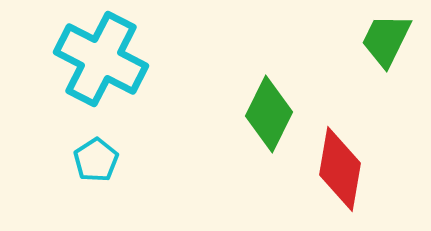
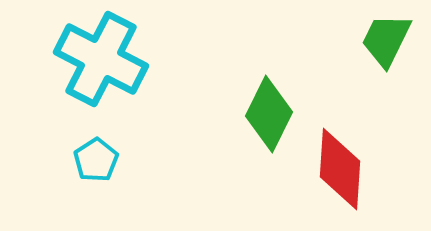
red diamond: rotated 6 degrees counterclockwise
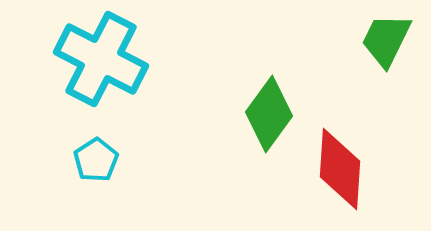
green diamond: rotated 10 degrees clockwise
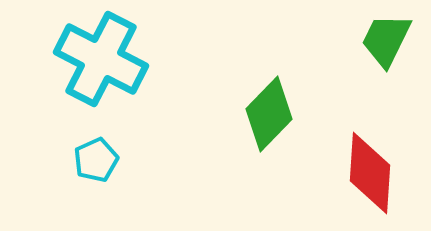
green diamond: rotated 8 degrees clockwise
cyan pentagon: rotated 9 degrees clockwise
red diamond: moved 30 px right, 4 px down
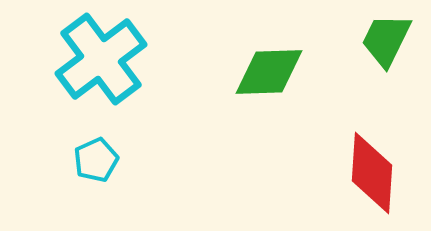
cyan cross: rotated 26 degrees clockwise
green diamond: moved 42 px up; rotated 44 degrees clockwise
red diamond: moved 2 px right
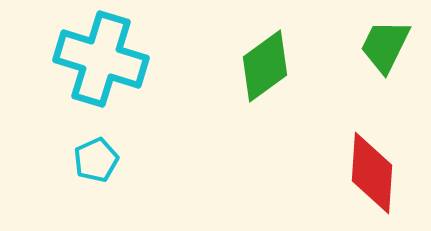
green trapezoid: moved 1 px left, 6 px down
cyan cross: rotated 36 degrees counterclockwise
green diamond: moved 4 px left, 6 px up; rotated 34 degrees counterclockwise
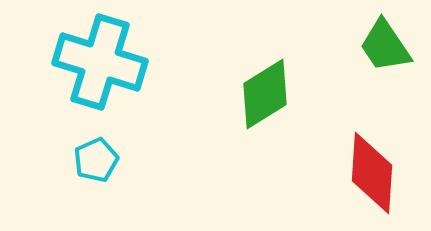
green trapezoid: rotated 60 degrees counterclockwise
cyan cross: moved 1 px left, 3 px down
green diamond: moved 28 px down; rotated 4 degrees clockwise
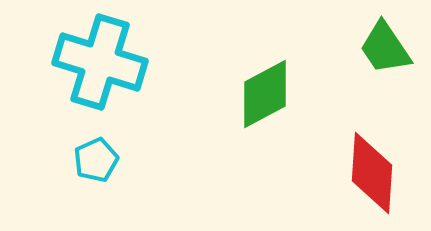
green trapezoid: moved 2 px down
green diamond: rotated 4 degrees clockwise
